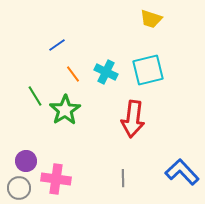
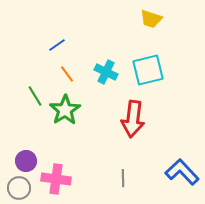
orange line: moved 6 px left
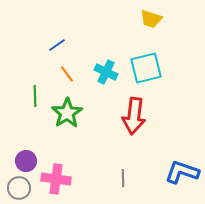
cyan square: moved 2 px left, 2 px up
green line: rotated 30 degrees clockwise
green star: moved 2 px right, 3 px down
red arrow: moved 1 px right, 3 px up
blue L-shape: rotated 28 degrees counterclockwise
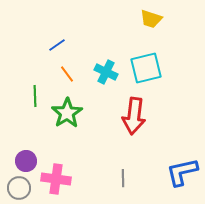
blue L-shape: rotated 32 degrees counterclockwise
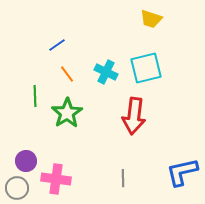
gray circle: moved 2 px left
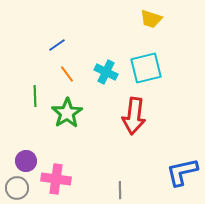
gray line: moved 3 px left, 12 px down
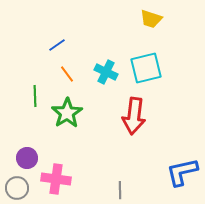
purple circle: moved 1 px right, 3 px up
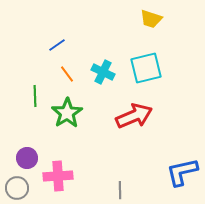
cyan cross: moved 3 px left
red arrow: rotated 120 degrees counterclockwise
pink cross: moved 2 px right, 3 px up; rotated 12 degrees counterclockwise
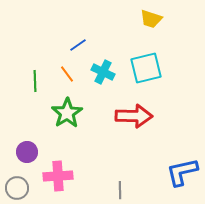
blue line: moved 21 px right
green line: moved 15 px up
red arrow: rotated 24 degrees clockwise
purple circle: moved 6 px up
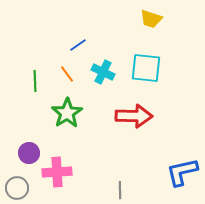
cyan square: rotated 20 degrees clockwise
purple circle: moved 2 px right, 1 px down
pink cross: moved 1 px left, 4 px up
